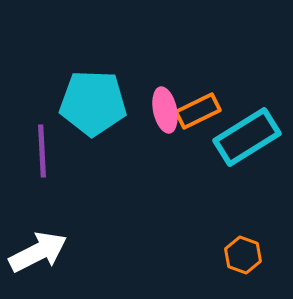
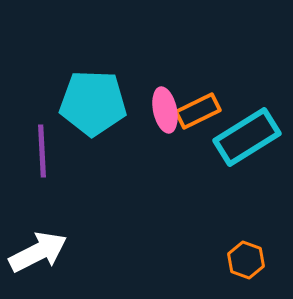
orange hexagon: moved 3 px right, 5 px down
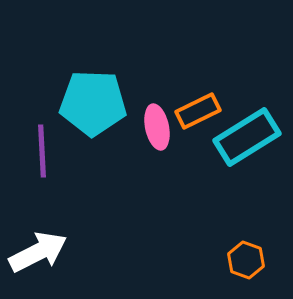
pink ellipse: moved 8 px left, 17 px down
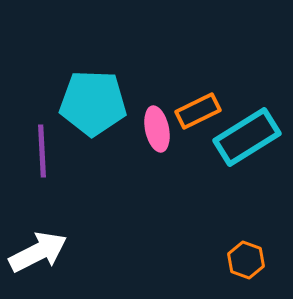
pink ellipse: moved 2 px down
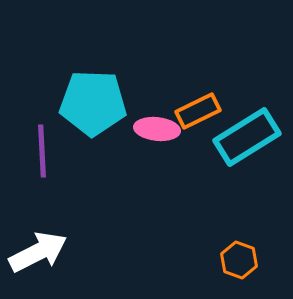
pink ellipse: rotated 72 degrees counterclockwise
orange hexagon: moved 7 px left
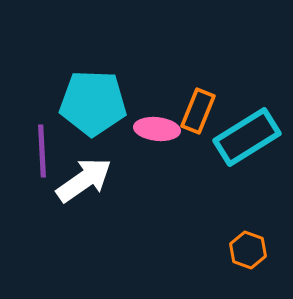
orange rectangle: rotated 42 degrees counterclockwise
white arrow: moved 46 px right, 72 px up; rotated 8 degrees counterclockwise
orange hexagon: moved 9 px right, 10 px up
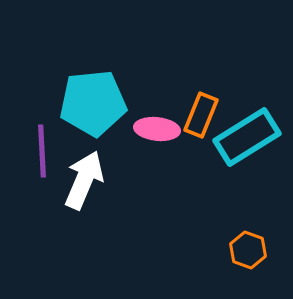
cyan pentagon: rotated 8 degrees counterclockwise
orange rectangle: moved 3 px right, 4 px down
white arrow: rotated 32 degrees counterclockwise
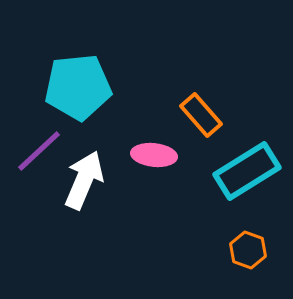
cyan pentagon: moved 15 px left, 16 px up
orange rectangle: rotated 63 degrees counterclockwise
pink ellipse: moved 3 px left, 26 px down
cyan rectangle: moved 34 px down
purple line: moved 3 px left; rotated 50 degrees clockwise
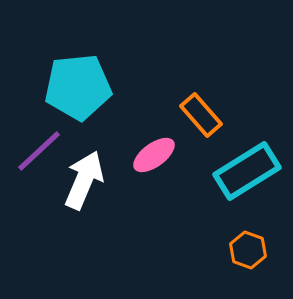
pink ellipse: rotated 42 degrees counterclockwise
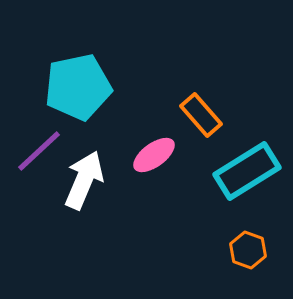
cyan pentagon: rotated 6 degrees counterclockwise
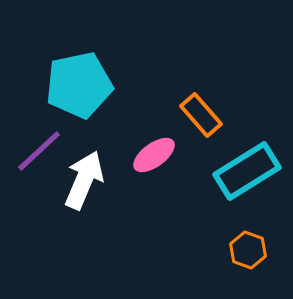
cyan pentagon: moved 1 px right, 2 px up
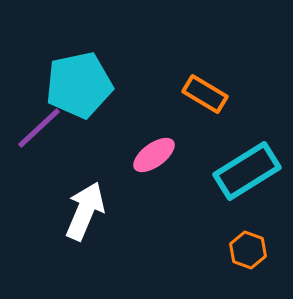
orange rectangle: moved 4 px right, 21 px up; rotated 18 degrees counterclockwise
purple line: moved 23 px up
white arrow: moved 1 px right, 31 px down
